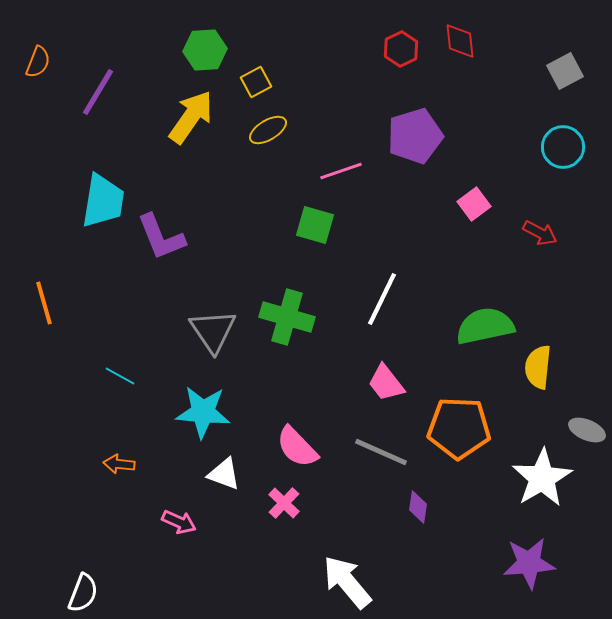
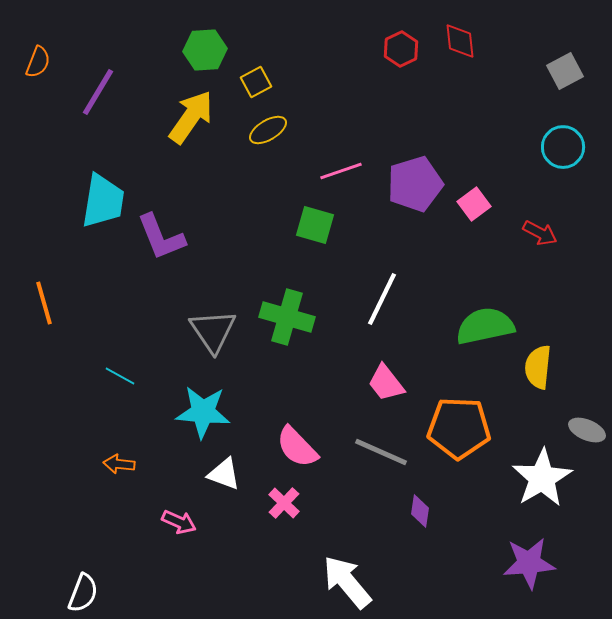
purple pentagon: moved 48 px down
purple diamond: moved 2 px right, 4 px down
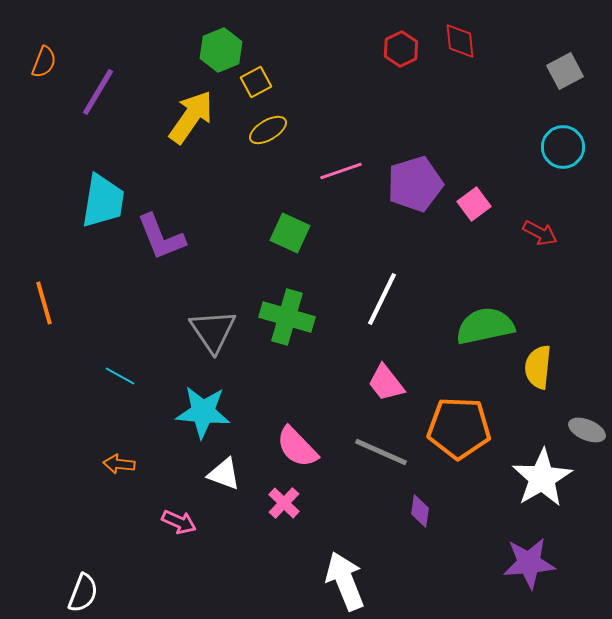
green hexagon: moved 16 px right; rotated 18 degrees counterclockwise
orange semicircle: moved 6 px right
green square: moved 25 px left, 8 px down; rotated 9 degrees clockwise
white arrow: moved 2 px left, 1 px up; rotated 18 degrees clockwise
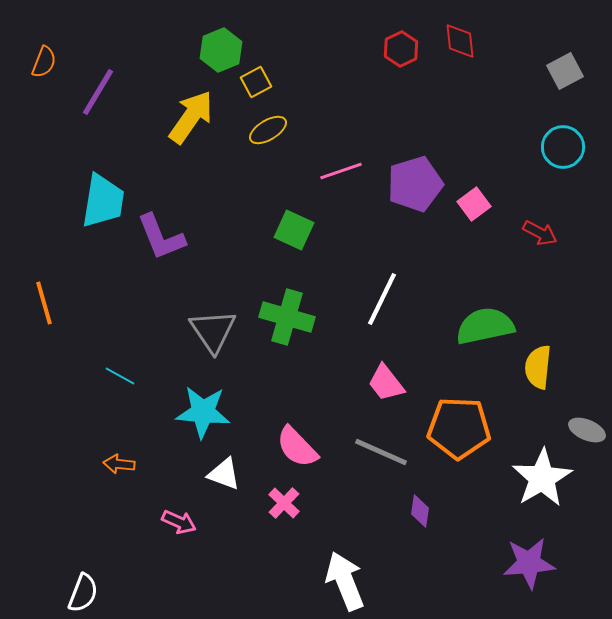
green square: moved 4 px right, 3 px up
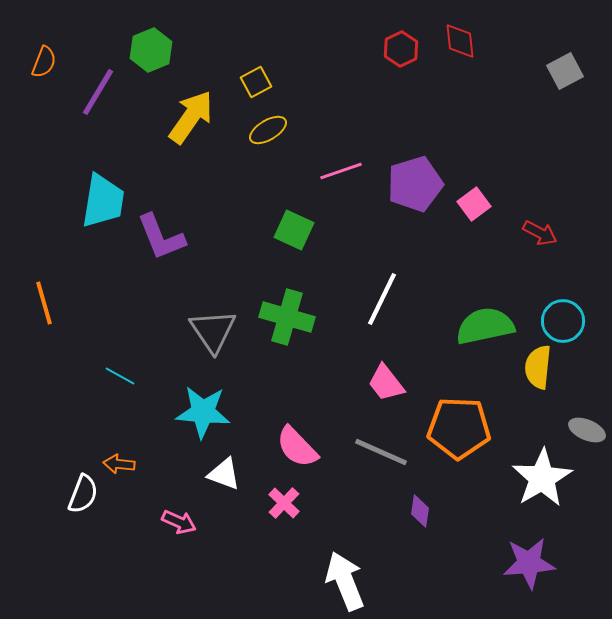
green hexagon: moved 70 px left
cyan circle: moved 174 px down
white semicircle: moved 99 px up
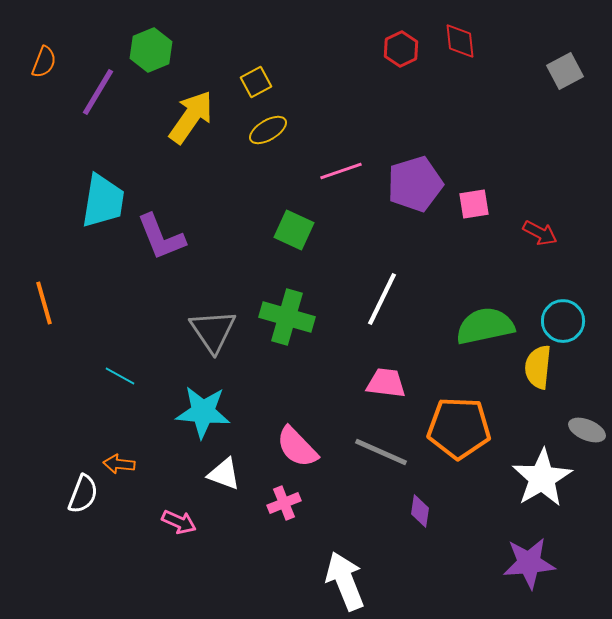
pink square: rotated 28 degrees clockwise
pink trapezoid: rotated 135 degrees clockwise
pink cross: rotated 24 degrees clockwise
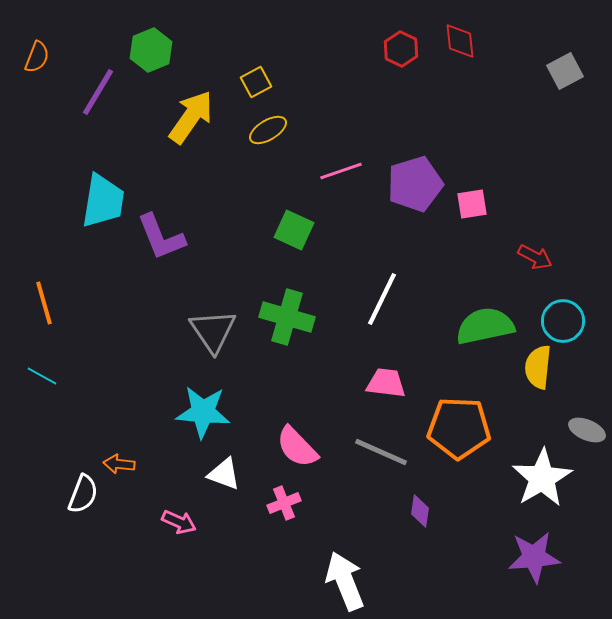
red hexagon: rotated 8 degrees counterclockwise
orange semicircle: moved 7 px left, 5 px up
pink square: moved 2 px left
red arrow: moved 5 px left, 24 px down
cyan line: moved 78 px left
purple star: moved 5 px right, 6 px up
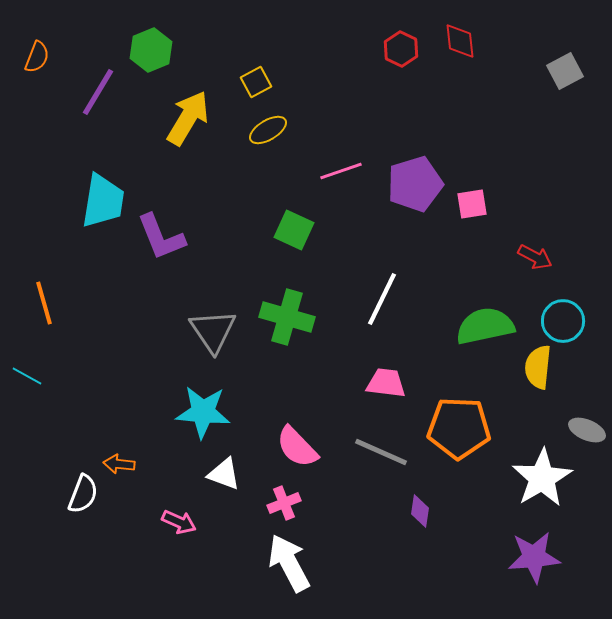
yellow arrow: moved 3 px left, 1 px down; rotated 4 degrees counterclockwise
cyan line: moved 15 px left
white arrow: moved 56 px left, 18 px up; rotated 6 degrees counterclockwise
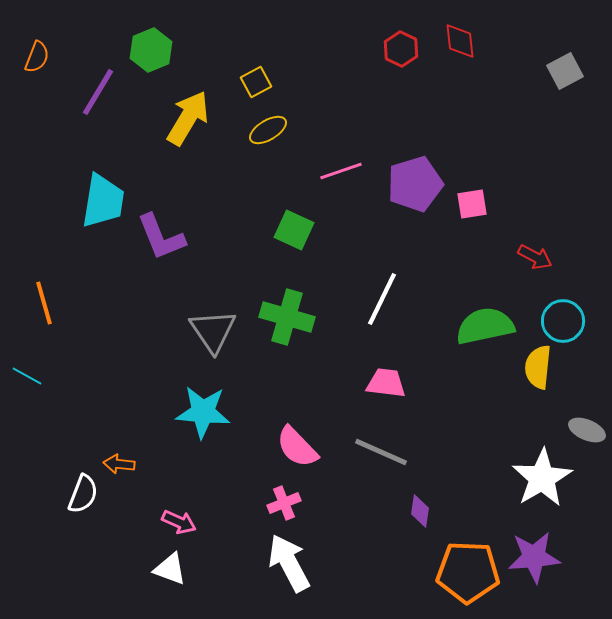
orange pentagon: moved 9 px right, 144 px down
white triangle: moved 54 px left, 95 px down
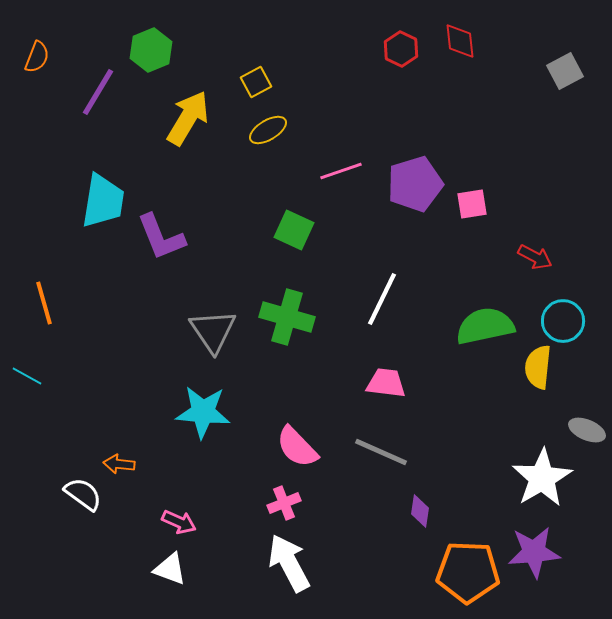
white semicircle: rotated 75 degrees counterclockwise
purple star: moved 5 px up
